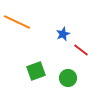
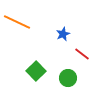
red line: moved 1 px right, 4 px down
green square: rotated 24 degrees counterclockwise
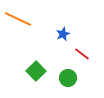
orange line: moved 1 px right, 3 px up
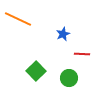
red line: rotated 35 degrees counterclockwise
green circle: moved 1 px right
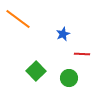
orange line: rotated 12 degrees clockwise
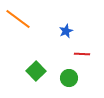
blue star: moved 3 px right, 3 px up
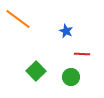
blue star: rotated 24 degrees counterclockwise
green circle: moved 2 px right, 1 px up
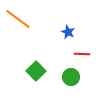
blue star: moved 2 px right, 1 px down
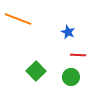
orange line: rotated 16 degrees counterclockwise
red line: moved 4 px left, 1 px down
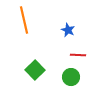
orange line: moved 6 px right, 1 px down; rotated 56 degrees clockwise
blue star: moved 2 px up
green square: moved 1 px left, 1 px up
